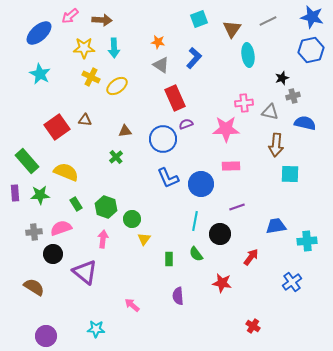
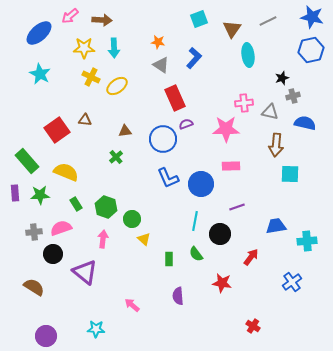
red square at (57, 127): moved 3 px down
yellow triangle at (144, 239): rotated 24 degrees counterclockwise
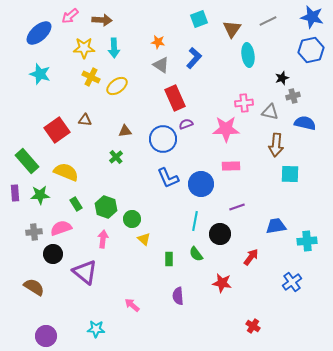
cyan star at (40, 74): rotated 10 degrees counterclockwise
